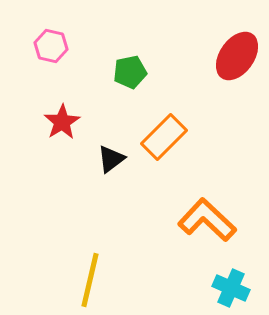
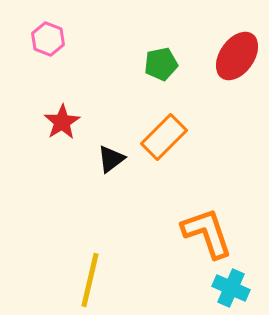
pink hexagon: moved 3 px left, 7 px up; rotated 8 degrees clockwise
green pentagon: moved 31 px right, 8 px up
orange L-shape: moved 13 px down; rotated 28 degrees clockwise
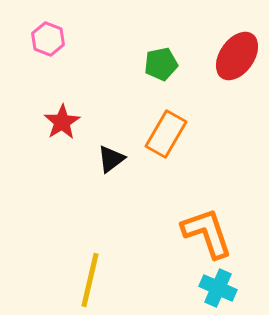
orange rectangle: moved 2 px right, 3 px up; rotated 15 degrees counterclockwise
cyan cross: moved 13 px left
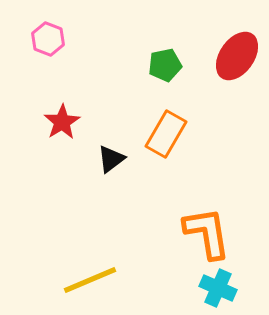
green pentagon: moved 4 px right, 1 px down
orange L-shape: rotated 10 degrees clockwise
yellow line: rotated 54 degrees clockwise
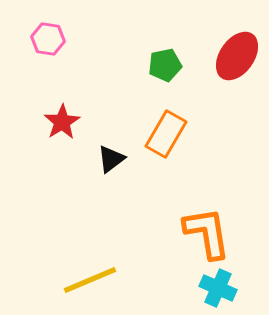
pink hexagon: rotated 12 degrees counterclockwise
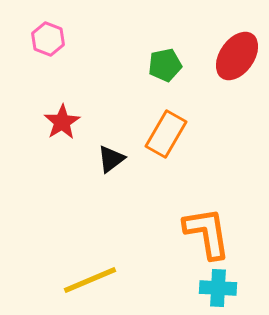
pink hexagon: rotated 12 degrees clockwise
cyan cross: rotated 21 degrees counterclockwise
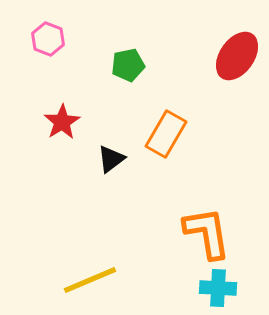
green pentagon: moved 37 px left
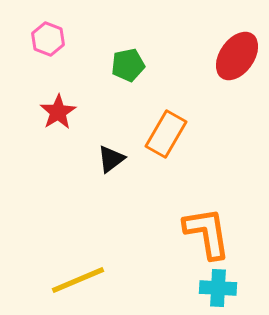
red star: moved 4 px left, 10 px up
yellow line: moved 12 px left
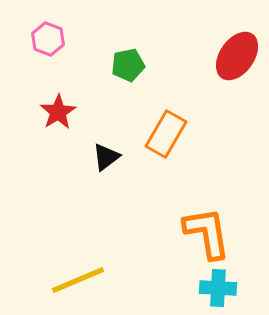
black triangle: moved 5 px left, 2 px up
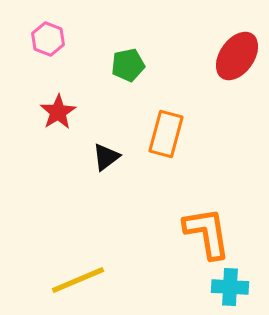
orange rectangle: rotated 15 degrees counterclockwise
cyan cross: moved 12 px right, 1 px up
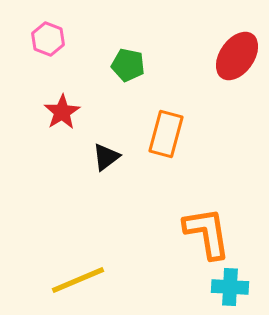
green pentagon: rotated 24 degrees clockwise
red star: moved 4 px right
